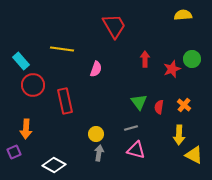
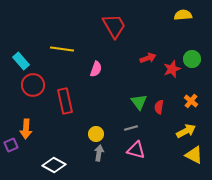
red arrow: moved 3 px right, 1 px up; rotated 70 degrees clockwise
orange cross: moved 7 px right, 4 px up
yellow arrow: moved 7 px right, 4 px up; rotated 120 degrees counterclockwise
purple square: moved 3 px left, 7 px up
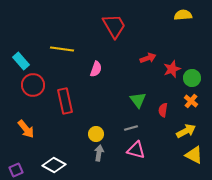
green circle: moved 19 px down
green triangle: moved 1 px left, 2 px up
red semicircle: moved 4 px right, 3 px down
orange arrow: rotated 42 degrees counterclockwise
purple square: moved 5 px right, 25 px down
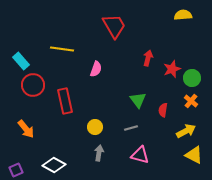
red arrow: rotated 56 degrees counterclockwise
yellow circle: moved 1 px left, 7 px up
pink triangle: moved 4 px right, 5 px down
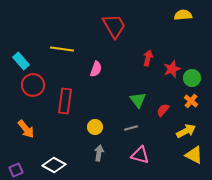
red rectangle: rotated 20 degrees clockwise
red semicircle: rotated 32 degrees clockwise
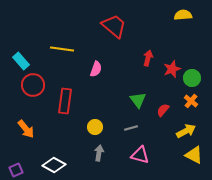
red trapezoid: rotated 20 degrees counterclockwise
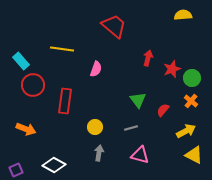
orange arrow: rotated 30 degrees counterclockwise
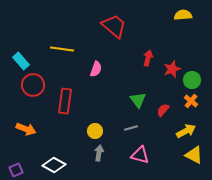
green circle: moved 2 px down
yellow circle: moved 4 px down
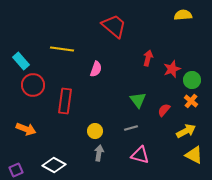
red semicircle: moved 1 px right
